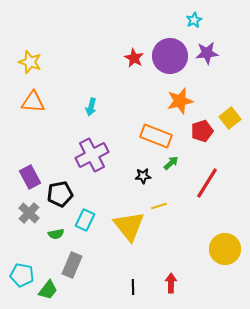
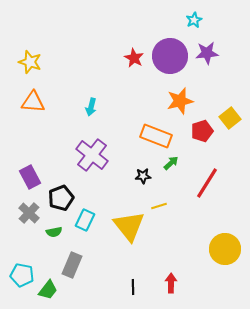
purple cross: rotated 24 degrees counterclockwise
black pentagon: moved 1 px right, 4 px down; rotated 10 degrees counterclockwise
green semicircle: moved 2 px left, 2 px up
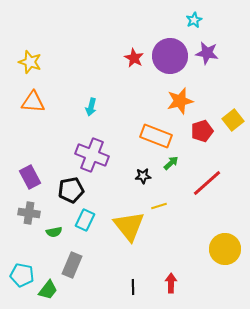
purple star: rotated 15 degrees clockwise
yellow square: moved 3 px right, 2 px down
purple cross: rotated 16 degrees counterclockwise
red line: rotated 16 degrees clockwise
black pentagon: moved 10 px right, 8 px up; rotated 10 degrees clockwise
gray cross: rotated 35 degrees counterclockwise
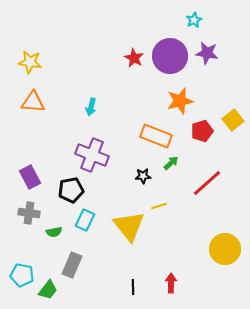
yellow star: rotated 10 degrees counterclockwise
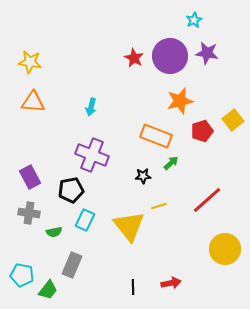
red line: moved 17 px down
red arrow: rotated 78 degrees clockwise
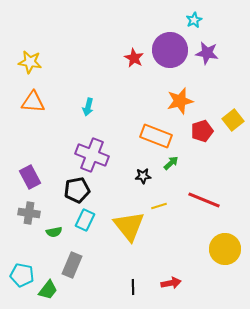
purple circle: moved 6 px up
cyan arrow: moved 3 px left
black pentagon: moved 6 px right
red line: moved 3 px left; rotated 64 degrees clockwise
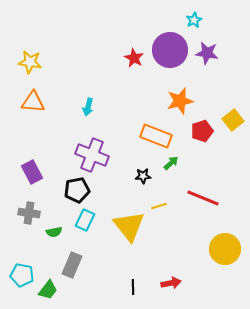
purple rectangle: moved 2 px right, 5 px up
red line: moved 1 px left, 2 px up
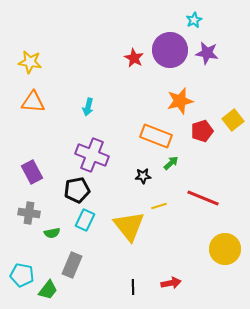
green semicircle: moved 2 px left, 1 px down
